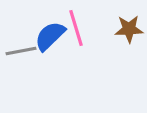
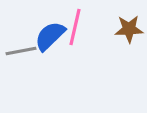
pink line: moved 1 px left, 1 px up; rotated 30 degrees clockwise
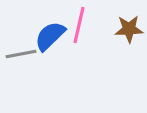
pink line: moved 4 px right, 2 px up
gray line: moved 3 px down
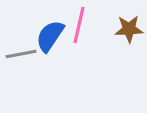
blue semicircle: rotated 12 degrees counterclockwise
